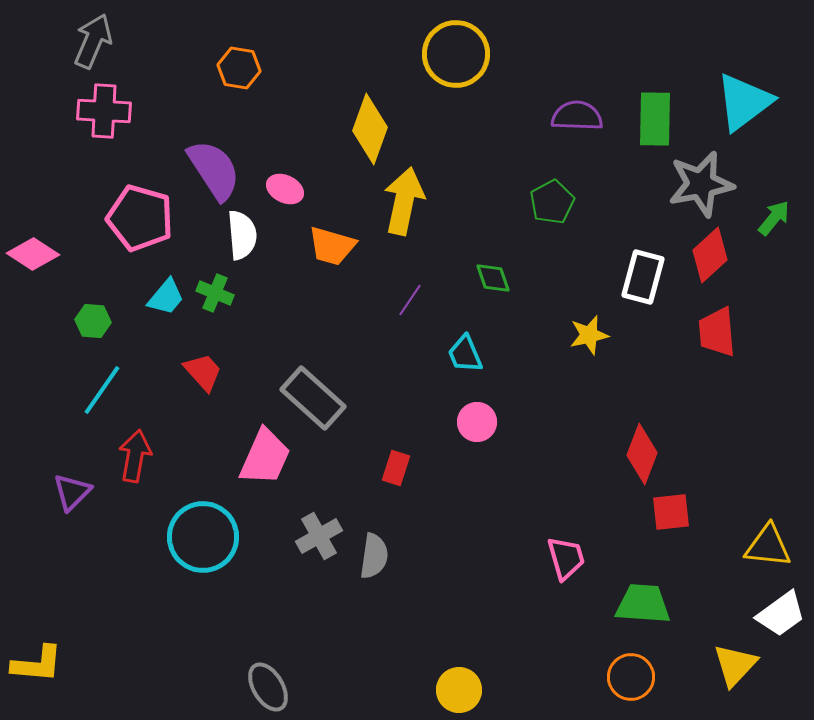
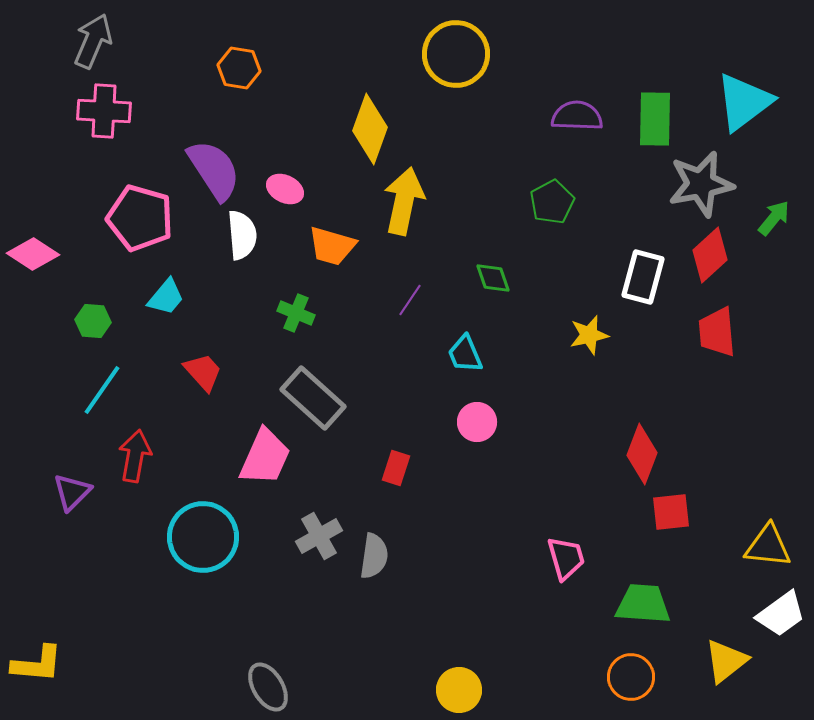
green cross at (215, 293): moved 81 px right, 20 px down
yellow triangle at (735, 665): moved 9 px left, 4 px up; rotated 9 degrees clockwise
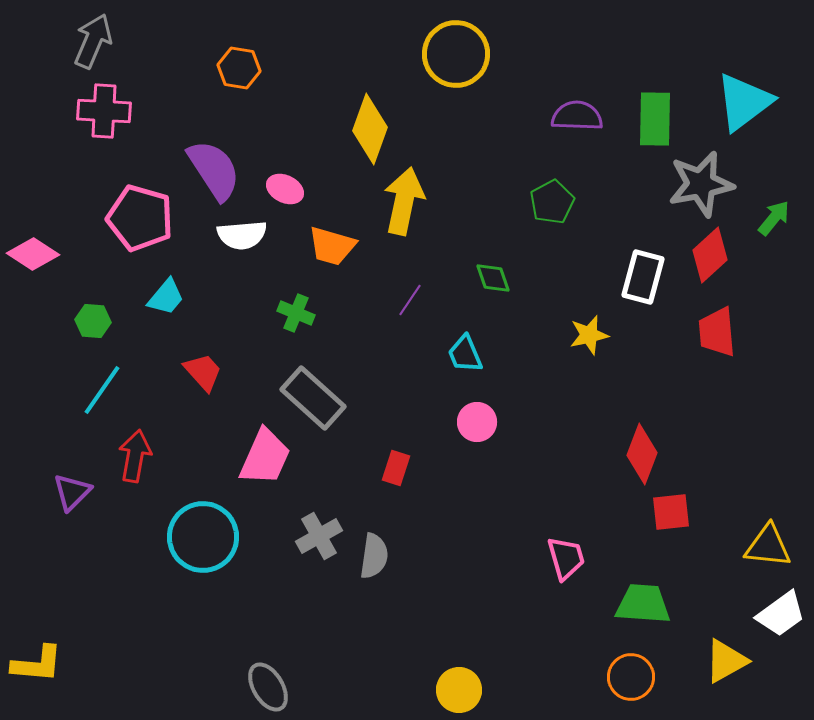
white semicircle at (242, 235): rotated 90 degrees clockwise
yellow triangle at (726, 661): rotated 9 degrees clockwise
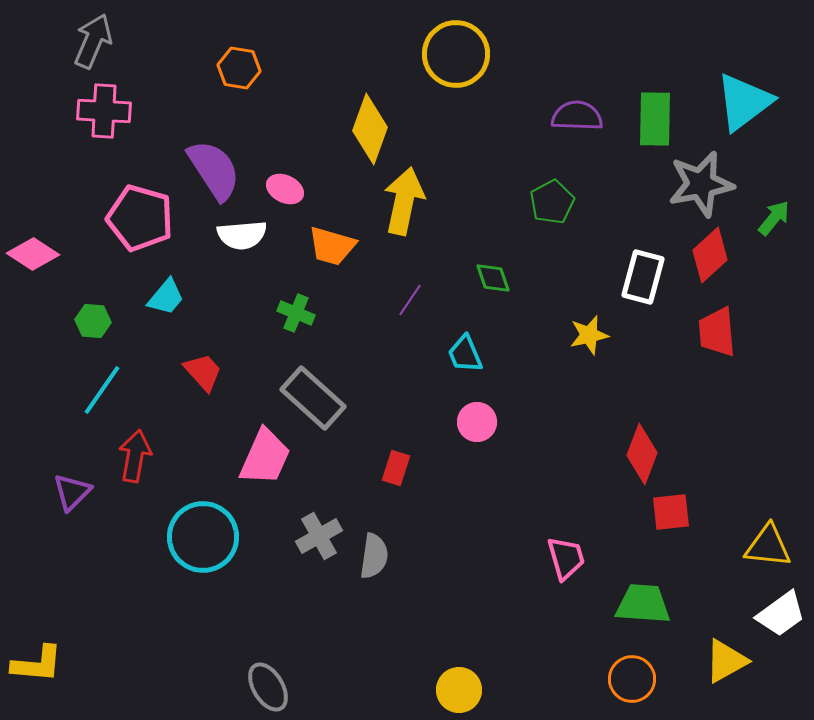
orange circle at (631, 677): moved 1 px right, 2 px down
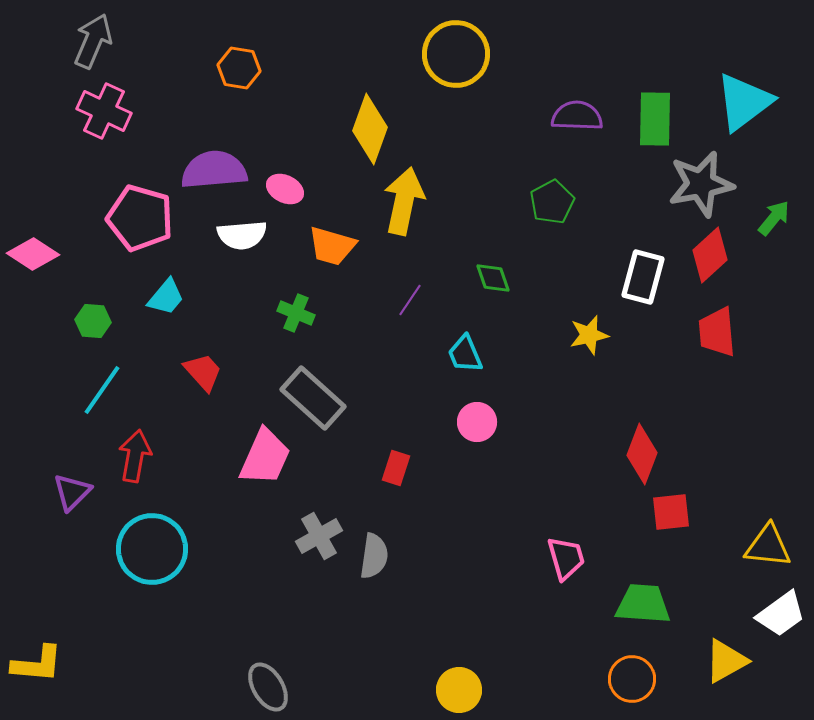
pink cross at (104, 111): rotated 22 degrees clockwise
purple semicircle at (214, 170): rotated 62 degrees counterclockwise
cyan circle at (203, 537): moved 51 px left, 12 px down
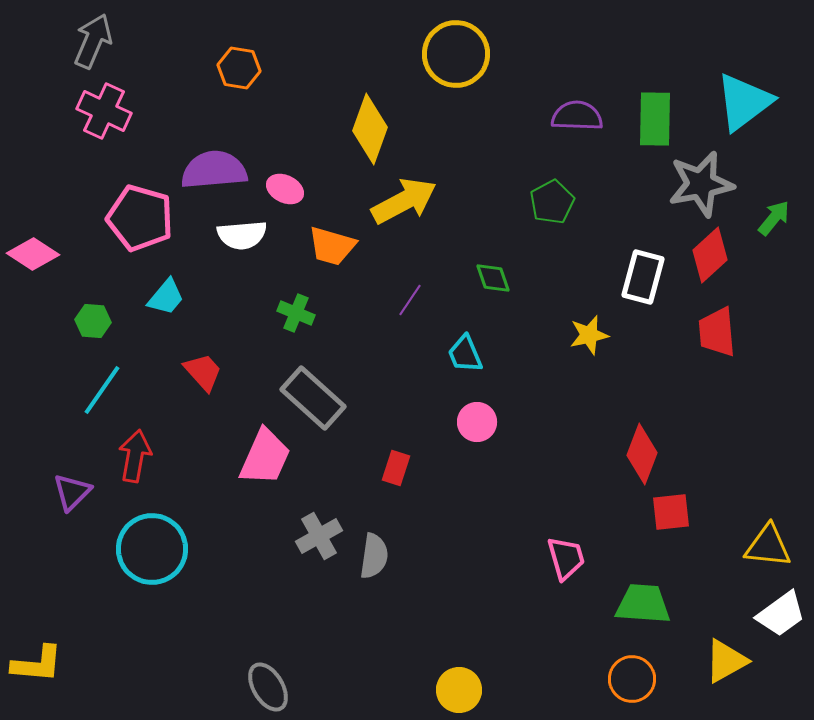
yellow arrow at (404, 201): rotated 50 degrees clockwise
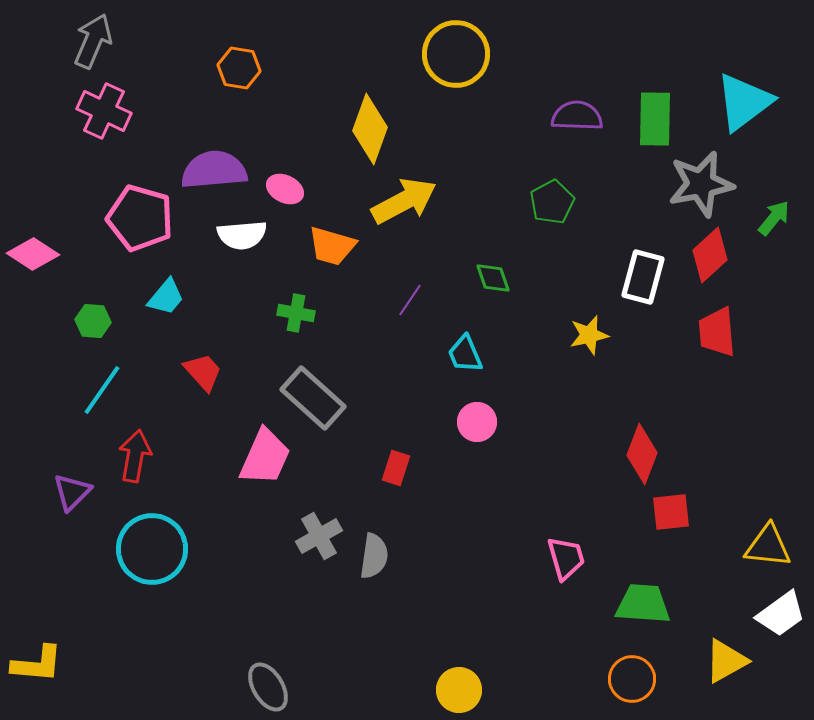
green cross at (296, 313): rotated 12 degrees counterclockwise
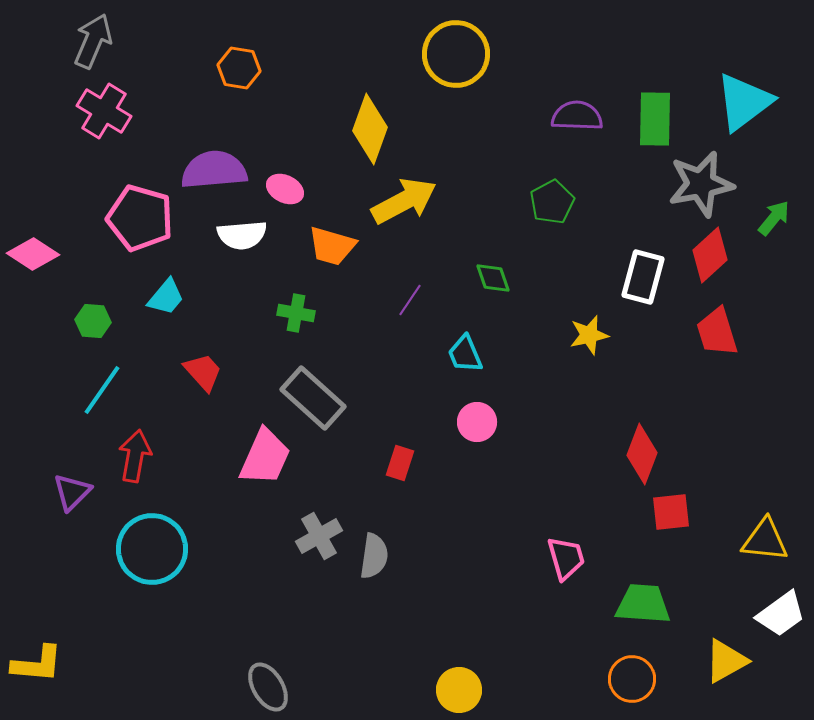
pink cross at (104, 111): rotated 6 degrees clockwise
red trapezoid at (717, 332): rotated 12 degrees counterclockwise
red rectangle at (396, 468): moved 4 px right, 5 px up
yellow triangle at (768, 546): moved 3 px left, 6 px up
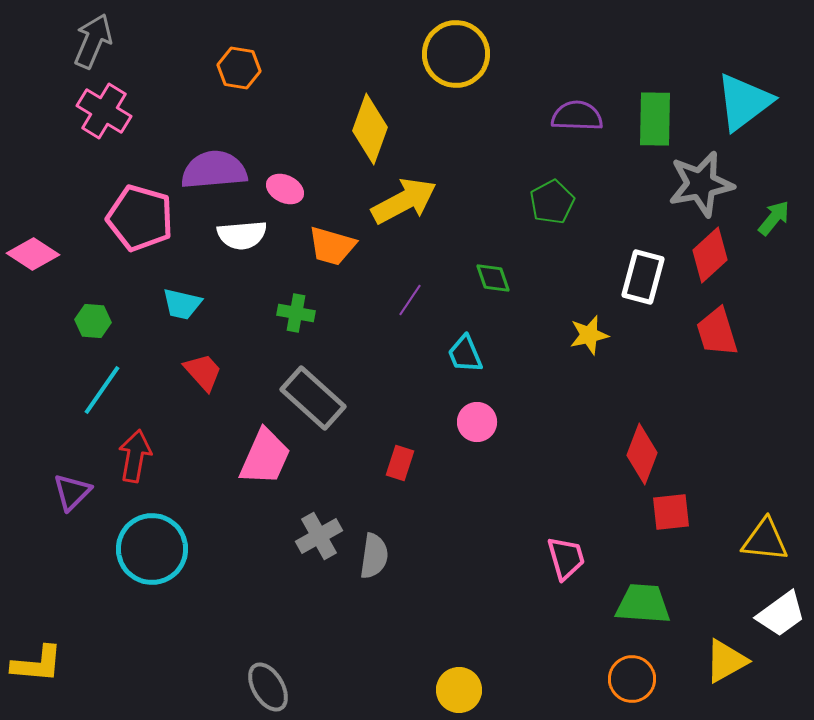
cyan trapezoid at (166, 297): moved 16 px right, 7 px down; rotated 63 degrees clockwise
